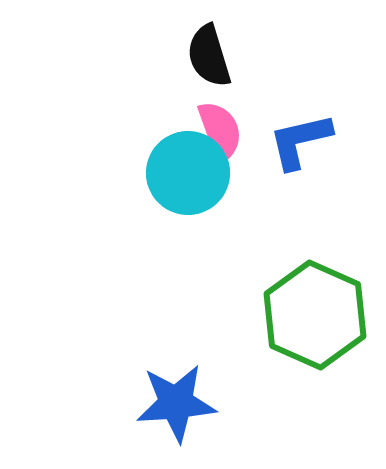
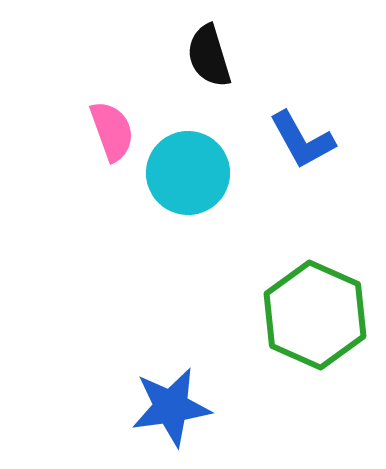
pink semicircle: moved 108 px left
blue L-shape: moved 2 px right, 1 px up; rotated 106 degrees counterclockwise
blue star: moved 5 px left, 4 px down; rotated 4 degrees counterclockwise
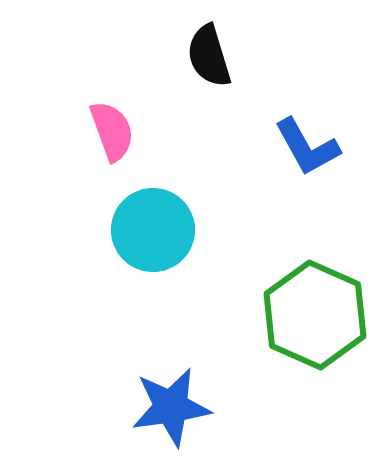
blue L-shape: moved 5 px right, 7 px down
cyan circle: moved 35 px left, 57 px down
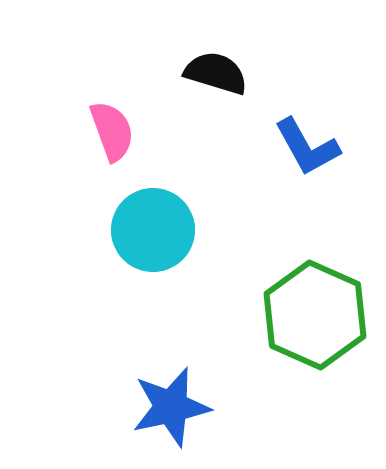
black semicircle: moved 7 px right, 17 px down; rotated 124 degrees clockwise
blue star: rotated 4 degrees counterclockwise
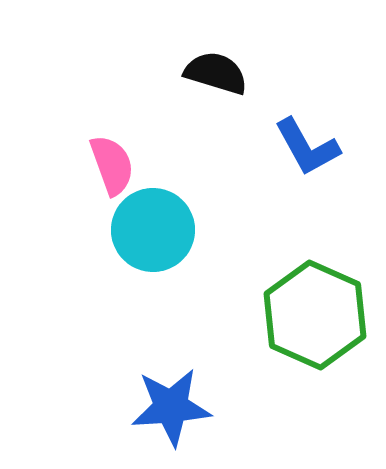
pink semicircle: moved 34 px down
blue star: rotated 8 degrees clockwise
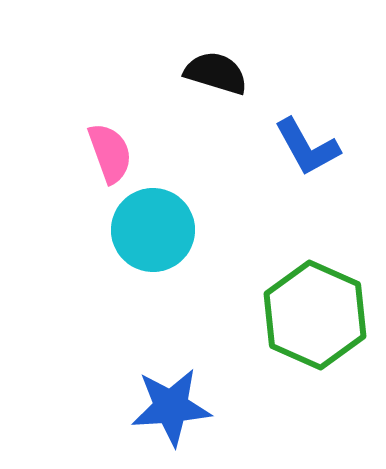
pink semicircle: moved 2 px left, 12 px up
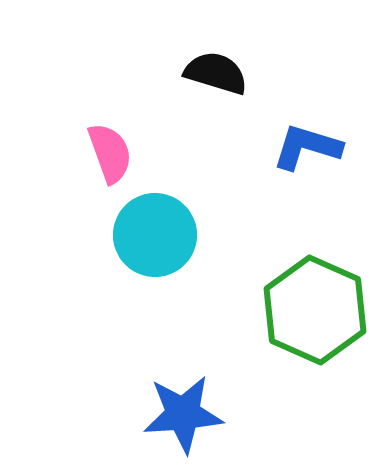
blue L-shape: rotated 136 degrees clockwise
cyan circle: moved 2 px right, 5 px down
green hexagon: moved 5 px up
blue star: moved 12 px right, 7 px down
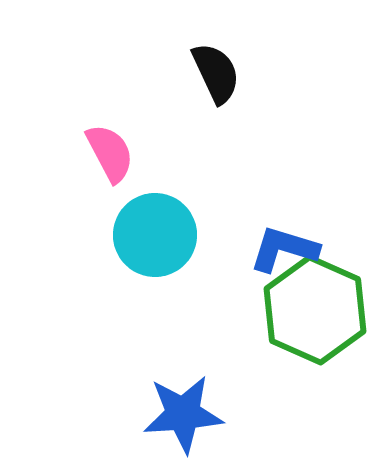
black semicircle: rotated 48 degrees clockwise
blue L-shape: moved 23 px left, 102 px down
pink semicircle: rotated 8 degrees counterclockwise
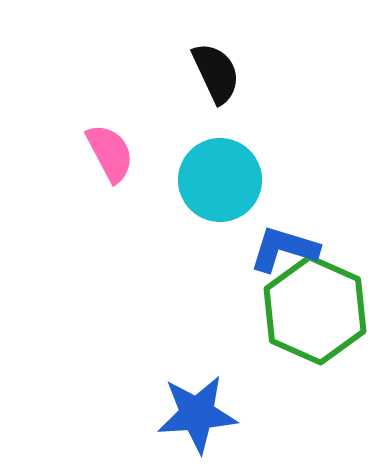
cyan circle: moved 65 px right, 55 px up
blue star: moved 14 px right
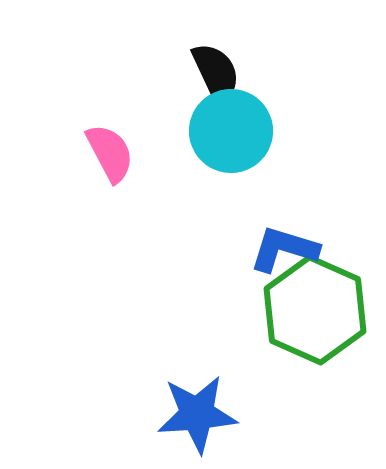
cyan circle: moved 11 px right, 49 px up
